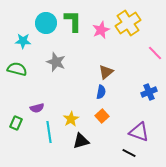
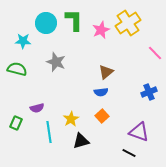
green L-shape: moved 1 px right, 1 px up
blue semicircle: rotated 72 degrees clockwise
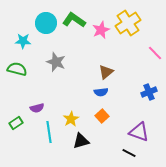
green L-shape: rotated 55 degrees counterclockwise
green rectangle: rotated 32 degrees clockwise
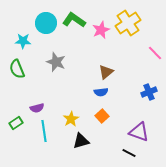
green semicircle: rotated 126 degrees counterclockwise
cyan line: moved 5 px left, 1 px up
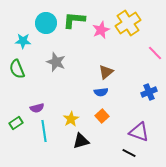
green L-shape: rotated 30 degrees counterclockwise
